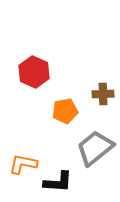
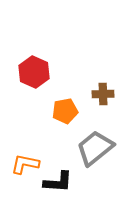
orange L-shape: moved 2 px right
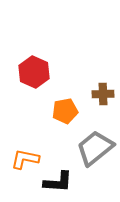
orange L-shape: moved 5 px up
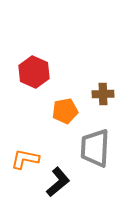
gray trapezoid: rotated 48 degrees counterclockwise
black L-shape: rotated 44 degrees counterclockwise
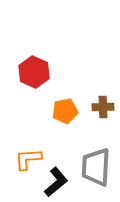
brown cross: moved 13 px down
gray trapezoid: moved 1 px right, 19 px down
orange L-shape: moved 3 px right; rotated 16 degrees counterclockwise
black L-shape: moved 2 px left
